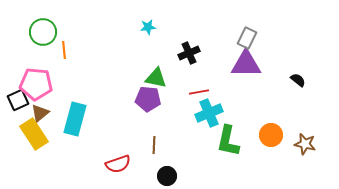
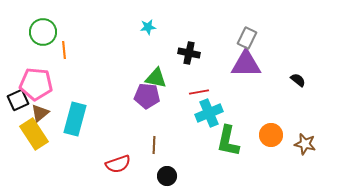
black cross: rotated 35 degrees clockwise
purple pentagon: moved 1 px left, 3 px up
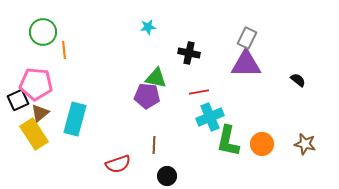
cyan cross: moved 1 px right, 4 px down
orange circle: moved 9 px left, 9 px down
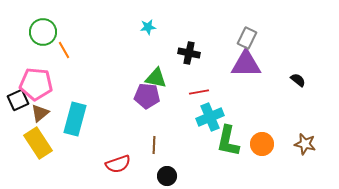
orange line: rotated 24 degrees counterclockwise
yellow rectangle: moved 4 px right, 9 px down
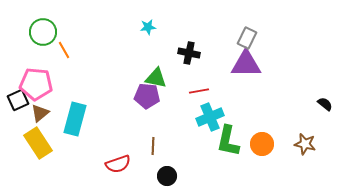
black semicircle: moved 27 px right, 24 px down
red line: moved 1 px up
brown line: moved 1 px left, 1 px down
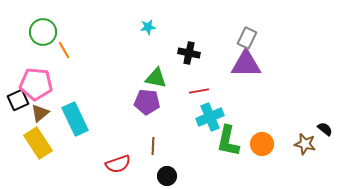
purple pentagon: moved 6 px down
black semicircle: moved 25 px down
cyan rectangle: rotated 40 degrees counterclockwise
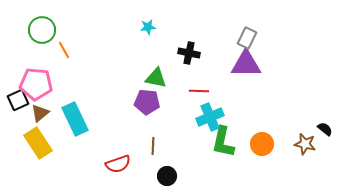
green circle: moved 1 px left, 2 px up
red line: rotated 12 degrees clockwise
green L-shape: moved 5 px left, 1 px down
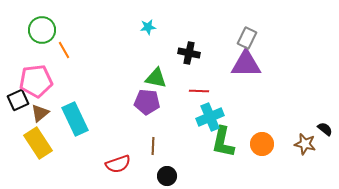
pink pentagon: moved 3 px up; rotated 12 degrees counterclockwise
